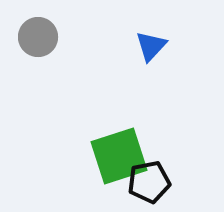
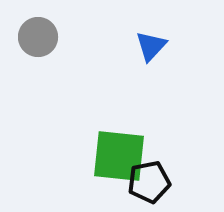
green square: rotated 24 degrees clockwise
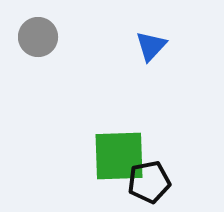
green square: rotated 8 degrees counterclockwise
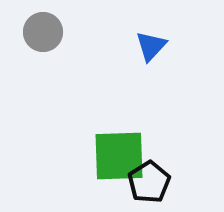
gray circle: moved 5 px right, 5 px up
black pentagon: rotated 21 degrees counterclockwise
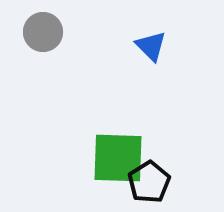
blue triangle: rotated 28 degrees counterclockwise
green square: moved 1 px left, 2 px down; rotated 4 degrees clockwise
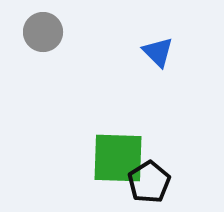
blue triangle: moved 7 px right, 6 px down
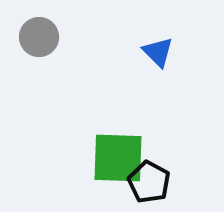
gray circle: moved 4 px left, 5 px down
black pentagon: rotated 12 degrees counterclockwise
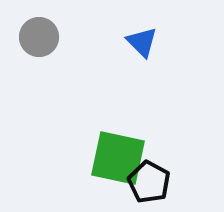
blue triangle: moved 16 px left, 10 px up
green square: rotated 10 degrees clockwise
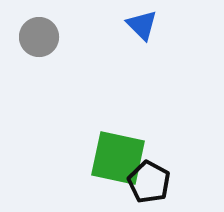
blue triangle: moved 17 px up
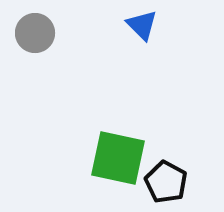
gray circle: moved 4 px left, 4 px up
black pentagon: moved 17 px right
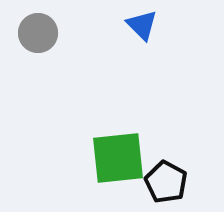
gray circle: moved 3 px right
green square: rotated 18 degrees counterclockwise
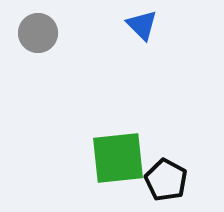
black pentagon: moved 2 px up
